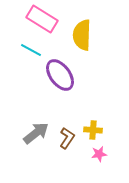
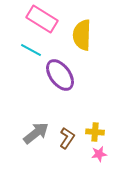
yellow cross: moved 2 px right, 2 px down
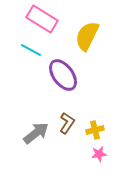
yellow semicircle: moved 5 px right, 1 px down; rotated 24 degrees clockwise
purple ellipse: moved 3 px right
yellow cross: moved 2 px up; rotated 18 degrees counterclockwise
brown L-shape: moved 15 px up
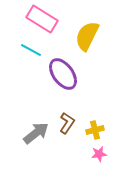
purple ellipse: moved 1 px up
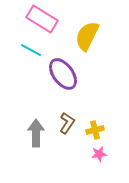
gray arrow: rotated 52 degrees counterclockwise
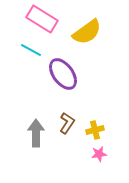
yellow semicircle: moved 4 px up; rotated 152 degrees counterclockwise
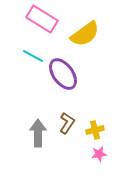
yellow semicircle: moved 2 px left, 2 px down
cyan line: moved 2 px right, 6 px down
gray arrow: moved 2 px right
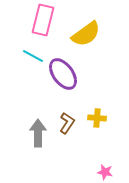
pink rectangle: moved 1 px right, 1 px down; rotated 72 degrees clockwise
yellow semicircle: moved 1 px right
yellow cross: moved 2 px right, 12 px up; rotated 18 degrees clockwise
pink star: moved 6 px right, 18 px down; rotated 21 degrees clockwise
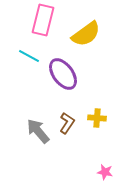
cyan line: moved 4 px left
gray arrow: moved 2 px up; rotated 40 degrees counterclockwise
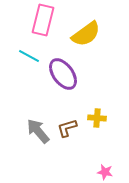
brown L-shape: moved 5 px down; rotated 140 degrees counterclockwise
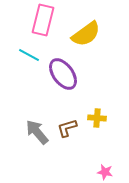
cyan line: moved 1 px up
gray arrow: moved 1 px left, 1 px down
